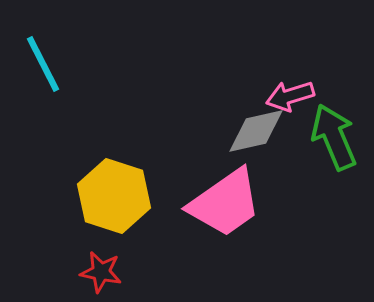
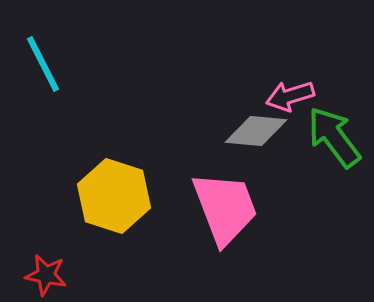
gray diamond: rotated 18 degrees clockwise
green arrow: rotated 14 degrees counterclockwise
pink trapezoid: moved 5 px down; rotated 76 degrees counterclockwise
red star: moved 55 px left, 3 px down
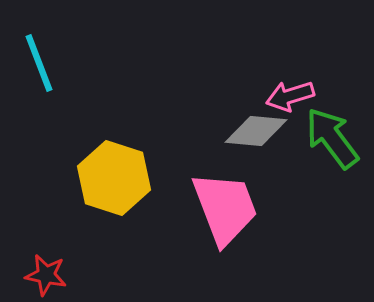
cyan line: moved 4 px left, 1 px up; rotated 6 degrees clockwise
green arrow: moved 2 px left, 1 px down
yellow hexagon: moved 18 px up
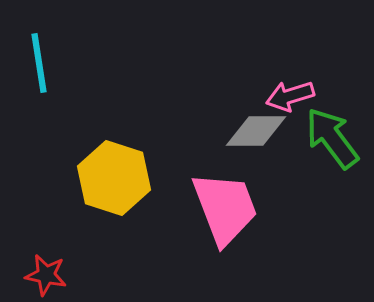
cyan line: rotated 12 degrees clockwise
gray diamond: rotated 6 degrees counterclockwise
